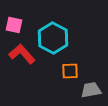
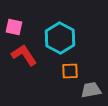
pink square: moved 2 px down
cyan hexagon: moved 7 px right
red L-shape: moved 2 px right, 1 px down; rotated 8 degrees clockwise
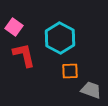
pink square: rotated 24 degrees clockwise
red L-shape: rotated 20 degrees clockwise
gray trapezoid: rotated 30 degrees clockwise
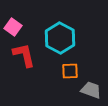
pink square: moved 1 px left
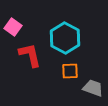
cyan hexagon: moved 5 px right
red L-shape: moved 6 px right
gray trapezoid: moved 2 px right, 2 px up
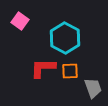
pink square: moved 7 px right, 6 px up
red L-shape: moved 13 px right, 13 px down; rotated 76 degrees counterclockwise
gray trapezoid: rotated 50 degrees clockwise
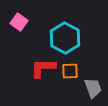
pink square: moved 1 px left, 1 px down
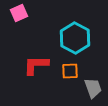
pink square: moved 9 px up; rotated 30 degrees clockwise
cyan hexagon: moved 10 px right
red L-shape: moved 7 px left, 3 px up
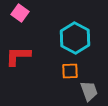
pink square: moved 1 px right; rotated 30 degrees counterclockwise
red L-shape: moved 18 px left, 9 px up
gray trapezoid: moved 4 px left, 3 px down
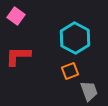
pink square: moved 4 px left, 3 px down
orange square: rotated 18 degrees counterclockwise
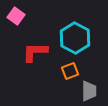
red L-shape: moved 17 px right, 4 px up
gray trapezoid: rotated 20 degrees clockwise
